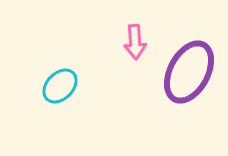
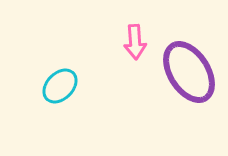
purple ellipse: rotated 60 degrees counterclockwise
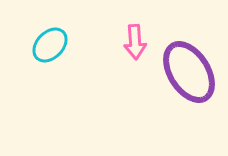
cyan ellipse: moved 10 px left, 41 px up
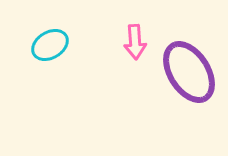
cyan ellipse: rotated 15 degrees clockwise
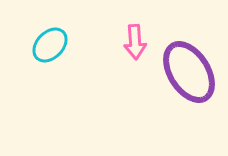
cyan ellipse: rotated 15 degrees counterclockwise
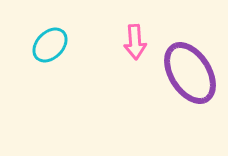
purple ellipse: moved 1 px right, 1 px down
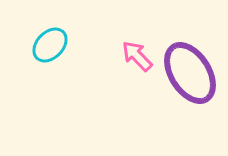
pink arrow: moved 2 px right, 14 px down; rotated 140 degrees clockwise
